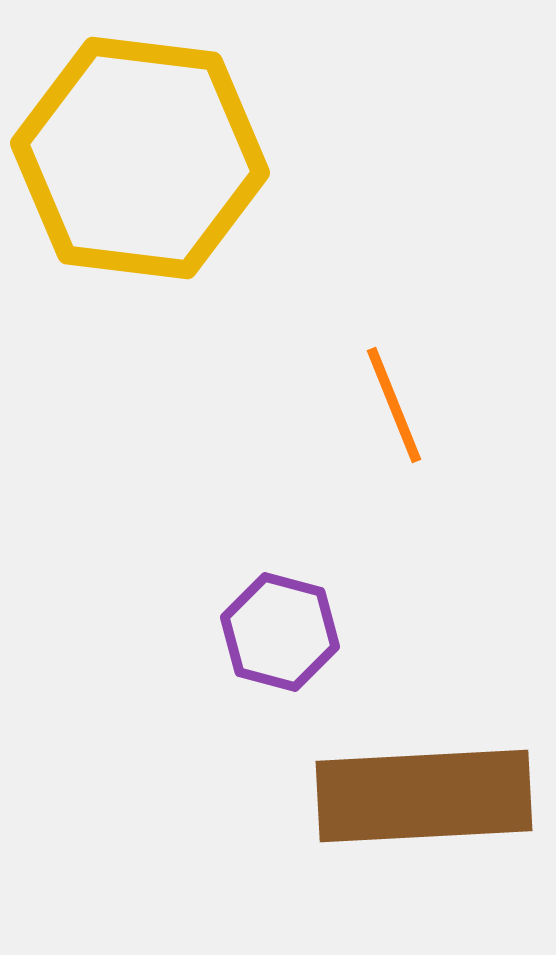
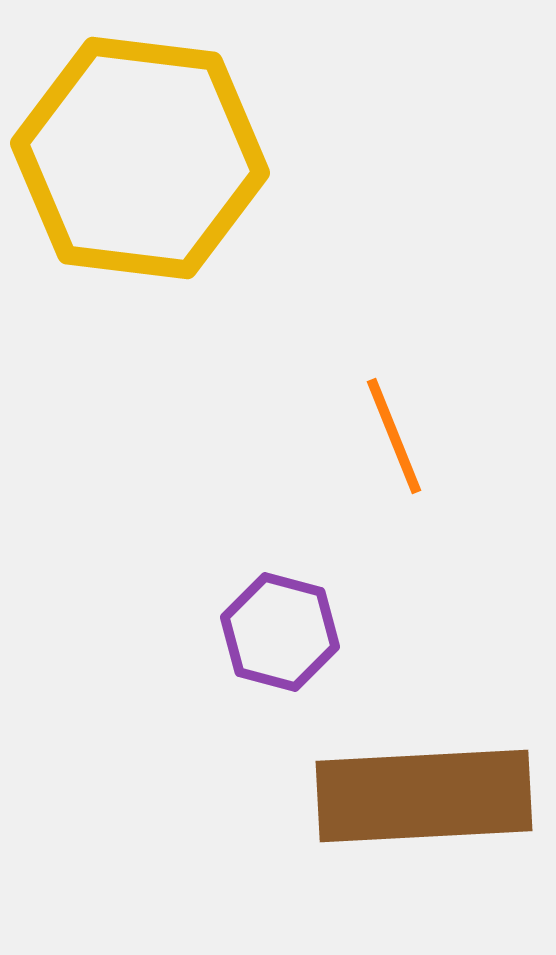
orange line: moved 31 px down
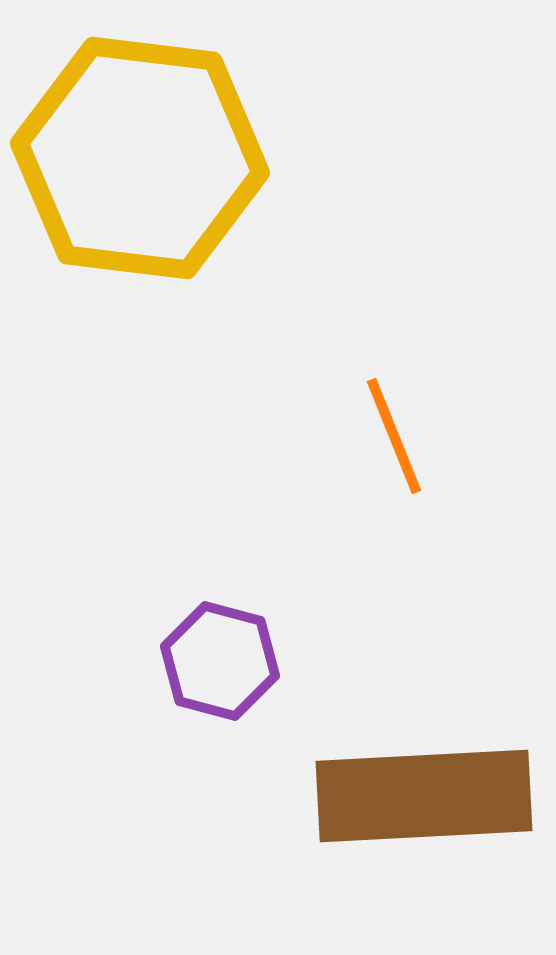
purple hexagon: moved 60 px left, 29 px down
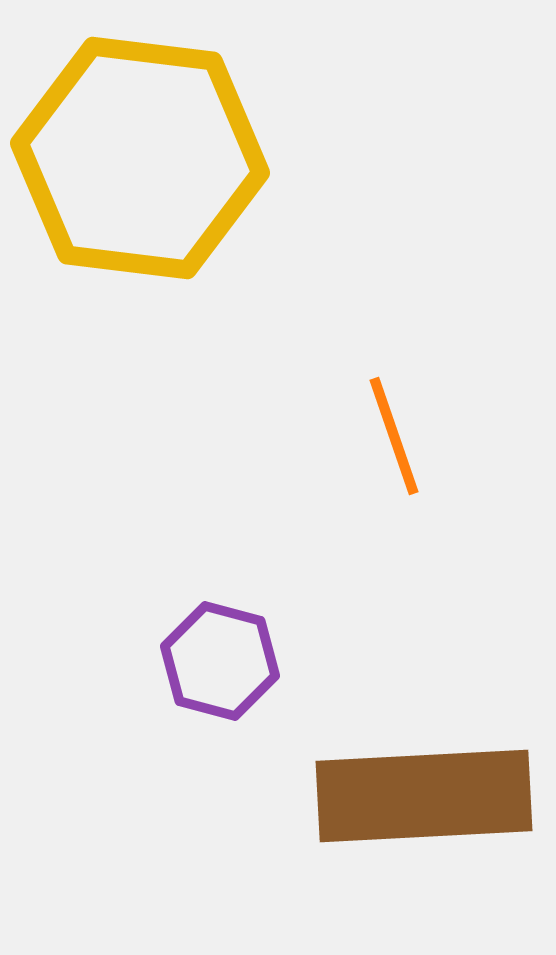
orange line: rotated 3 degrees clockwise
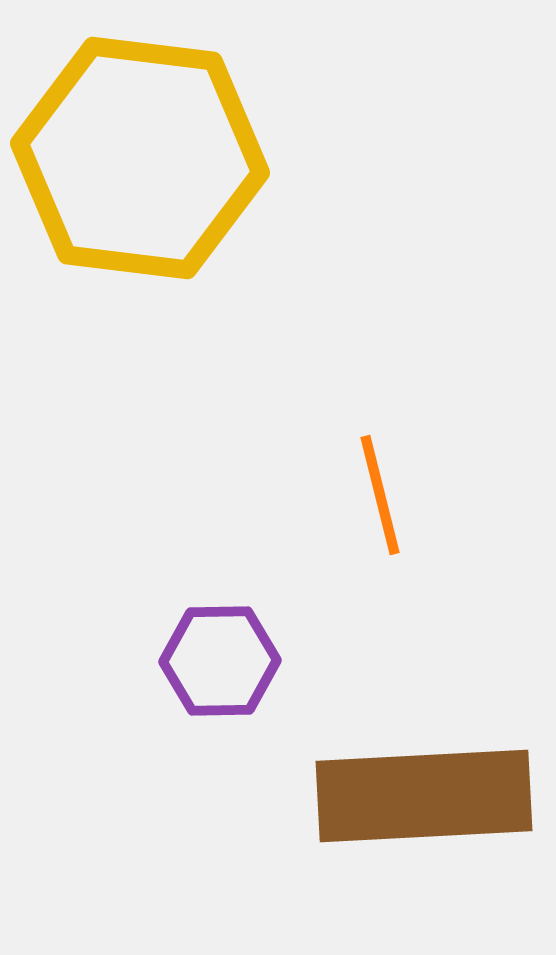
orange line: moved 14 px left, 59 px down; rotated 5 degrees clockwise
purple hexagon: rotated 16 degrees counterclockwise
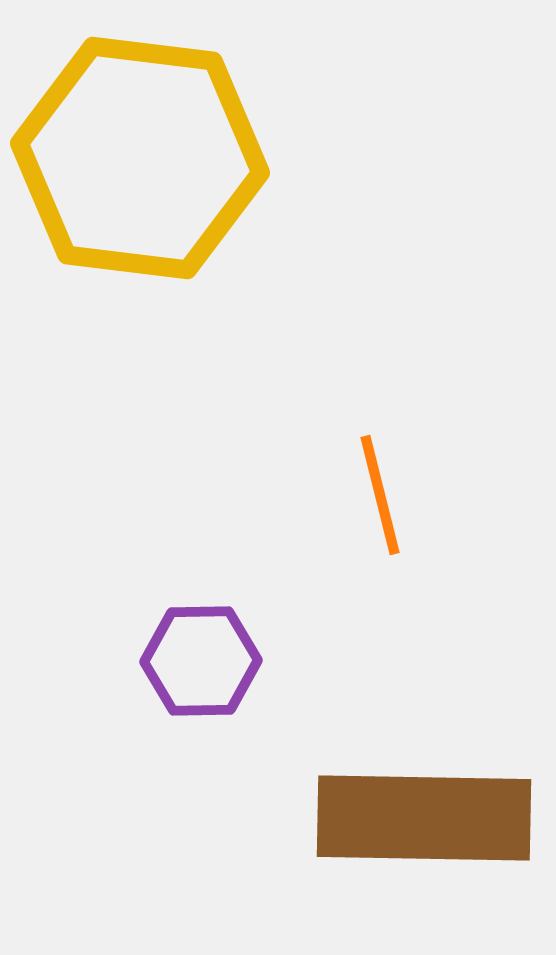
purple hexagon: moved 19 px left
brown rectangle: moved 22 px down; rotated 4 degrees clockwise
